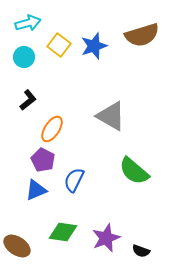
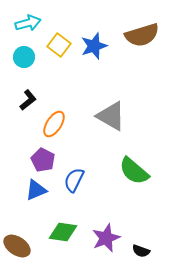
orange ellipse: moved 2 px right, 5 px up
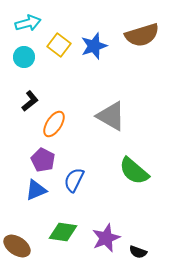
black L-shape: moved 2 px right, 1 px down
black semicircle: moved 3 px left, 1 px down
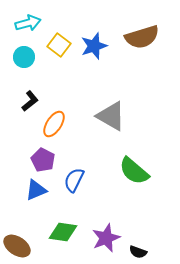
brown semicircle: moved 2 px down
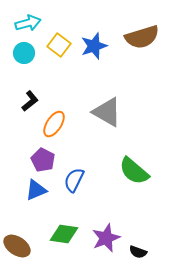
cyan circle: moved 4 px up
gray triangle: moved 4 px left, 4 px up
green diamond: moved 1 px right, 2 px down
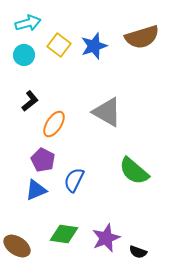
cyan circle: moved 2 px down
